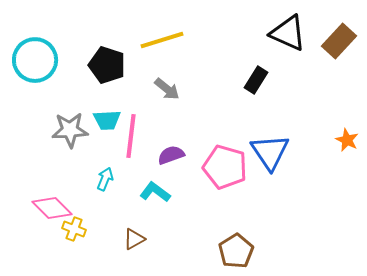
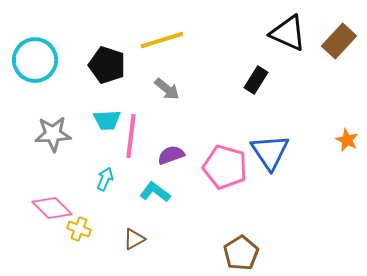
gray star: moved 17 px left, 4 px down
yellow cross: moved 5 px right
brown pentagon: moved 5 px right, 2 px down
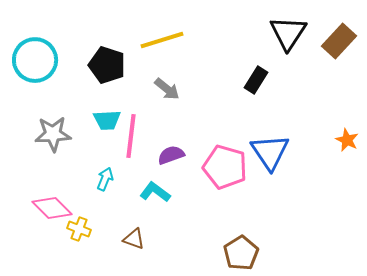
black triangle: rotated 39 degrees clockwise
brown triangle: rotated 50 degrees clockwise
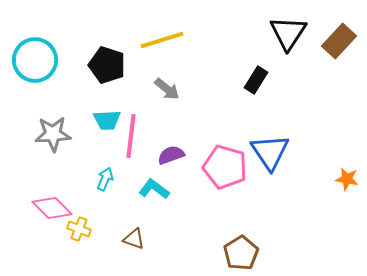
orange star: moved 39 px down; rotated 15 degrees counterclockwise
cyan L-shape: moved 1 px left, 3 px up
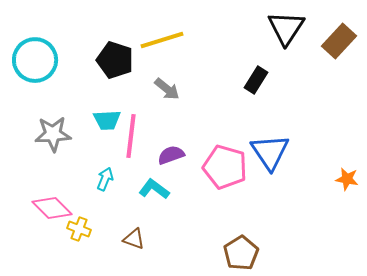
black triangle: moved 2 px left, 5 px up
black pentagon: moved 8 px right, 5 px up
